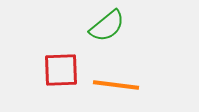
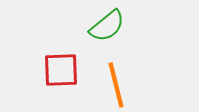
orange line: rotated 69 degrees clockwise
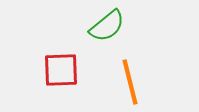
orange line: moved 14 px right, 3 px up
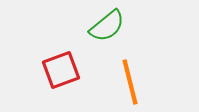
red square: rotated 18 degrees counterclockwise
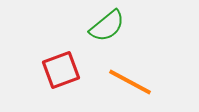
orange line: rotated 48 degrees counterclockwise
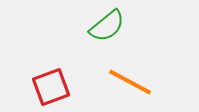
red square: moved 10 px left, 17 px down
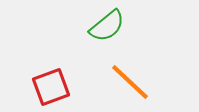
orange line: rotated 15 degrees clockwise
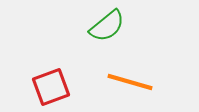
orange line: rotated 27 degrees counterclockwise
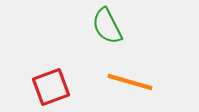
green semicircle: rotated 102 degrees clockwise
